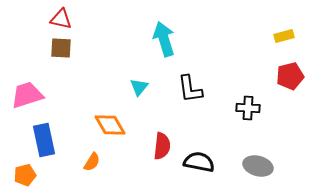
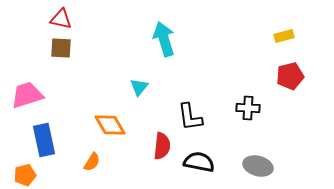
black L-shape: moved 28 px down
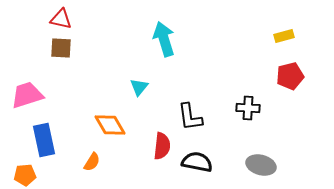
black semicircle: moved 2 px left
gray ellipse: moved 3 px right, 1 px up
orange pentagon: rotated 10 degrees clockwise
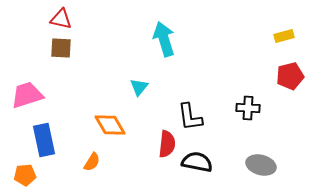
red semicircle: moved 5 px right, 2 px up
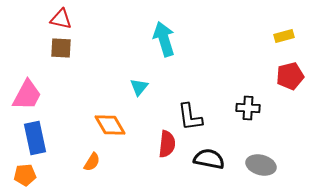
pink trapezoid: rotated 136 degrees clockwise
blue rectangle: moved 9 px left, 2 px up
black semicircle: moved 12 px right, 3 px up
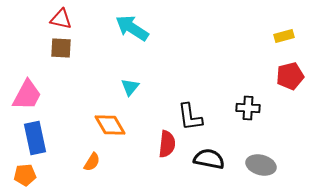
cyan arrow: moved 32 px left, 11 px up; rotated 40 degrees counterclockwise
cyan triangle: moved 9 px left
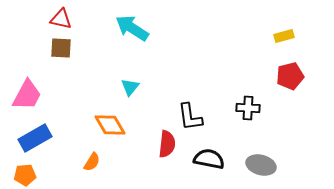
blue rectangle: rotated 72 degrees clockwise
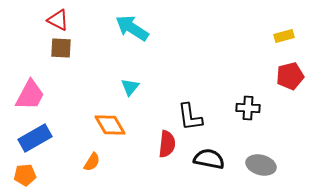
red triangle: moved 3 px left, 1 px down; rotated 15 degrees clockwise
pink trapezoid: moved 3 px right
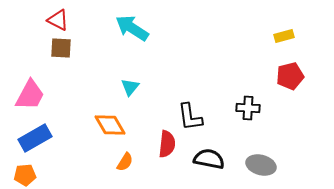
orange semicircle: moved 33 px right
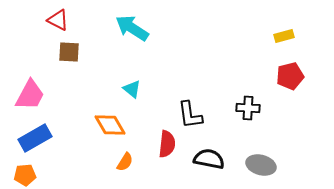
brown square: moved 8 px right, 4 px down
cyan triangle: moved 2 px right, 2 px down; rotated 30 degrees counterclockwise
black L-shape: moved 2 px up
